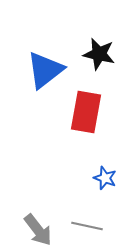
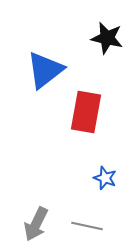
black star: moved 8 px right, 16 px up
gray arrow: moved 2 px left, 6 px up; rotated 64 degrees clockwise
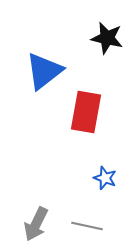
blue triangle: moved 1 px left, 1 px down
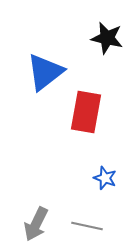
blue triangle: moved 1 px right, 1 px down
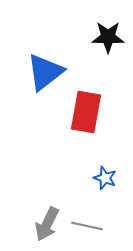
black star: moved 1 px right, 1 px up; rotated 12 degrees counterclockwise
gray arrow: moved 11 px right
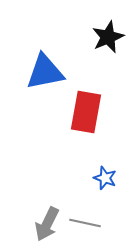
black star: rotated 24 degrees counterclockwise
blue triangle: rotated 27 degrees clockwise
gray line: moved 2 px left, 3 px up
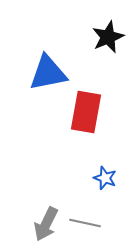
blue triangle: moved 3 px right, 1 px down
gray arrow: moved 1 px left
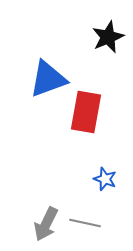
blue triangle: moved 6 px down; rotated 9 degrees counterclockwise
blue star: moved 1 px down
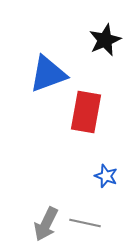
black star: moved 3 px left, 3 px down
blue triangle: moved 5 px up
blue star: moved 1 px right, 3 px up
